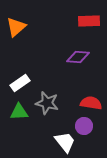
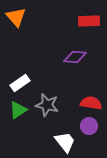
orange triangle: moved 10 px up; rotated 30 degrees counterclockwise
purple diamond: moved 3 px left
gray star: moved 2 px down
green triangle: moved 1 px left, 2 px up; rotated 30 degrees counterclockwise
purple circle: moved 5 px right
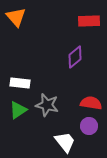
purple diamond: rotated 45 degrees counterclockwise
white rectangle: rotated 42 degrees clockwise
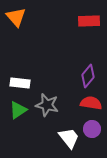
purple diamond: moved 13 px right, 19 px down; rotated 10 degrees counterclockwise
purple circle: moved 3 px right, 3 px down
white trapezoid: moved 4 px right, 4 px up
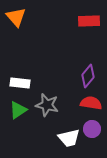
white trapezoid: rotated 115 degrees clockwise
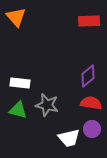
purple diamond: rotated 10 degrees clockwise
green triangle: rotated 48 degrees clockwise
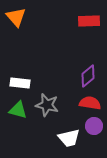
red semicircle: moved 1 px left
purple circle: moved 2 px right, 3 px up
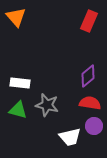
red rectangle: rotated 65 degrees counterclockwise
white trapezoid: moved 1 px right, 1 px up
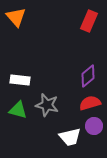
white rectangle: moved 3 px up
red semicircle: rotated 25 degrees counterclockwise
